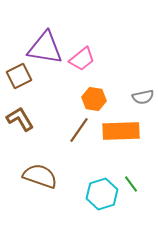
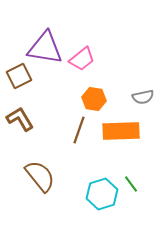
brown line: rotated 16 degrees counterclockwise
brown semicircle: rotated 32 degrees clockwise
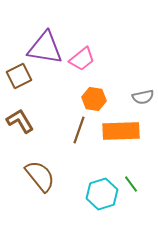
brown L-shape: moved 2 px down
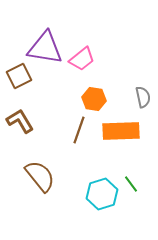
gray semicircle: rotated 90 degrees counterclockwise
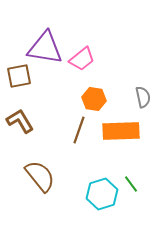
brown square: rotated 15 degrees clockwise
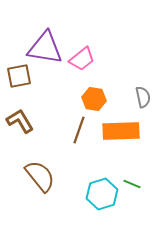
green line: moved 1 px right; rotated 30 degrees counterclockwise
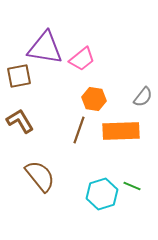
gray semicircle: rotated 50 degrees clockwise
green line: moved 2 px down
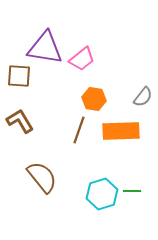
brown square: rotated 15 degrees clockwise
brown semicircle: moved 2 px right, 1 px down
green line: moved 5 px down; rotated 24 degrees counterclockwise
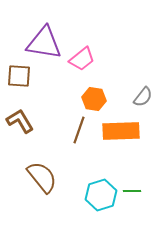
purple triangle: moved 1 px left, 5 px up
cyan hexagon: moved 1 px left, 1 px down
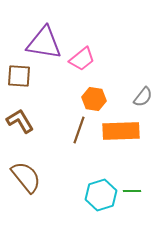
brown semicircle: moved 16 px left
